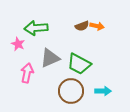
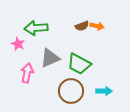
cyan arrow: moved 1 px right
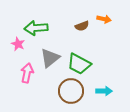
orange arrow: moved 7 px right, 7 px up
gray triangle: rotated 15 degrees counterclockwise
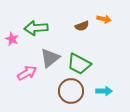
pink star: moved 6 px left, 5 px up
pink arrow: rotated 48 degrees clockwise
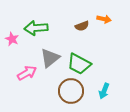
cyan arrow: rotated 112 degrees clockwise
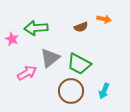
brown semicircle: moved 1 px left, 1 px down
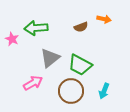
green trapezoid: moved 1 px right, 1 px down
pink arrow: moved 6 px right, 10 px down
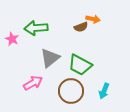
orange arrow: moved 11 px left
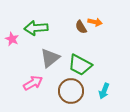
orange arrow: moved 2 px right, 3 px down
brown semicircle: rotated 80 degrees clockwise
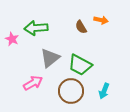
orange arrow: moved 6 px right, 2 px up
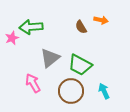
green arrow: moved 5 px left, 1 px up
pink star: moved 1 px up; rotated 24 degrees clockwise
pink arrow: rotated 90 degrees counterclockwise
cyan arrow: rotated 133 degrees clockwise
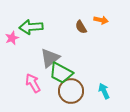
green trapezoid: moved 19 px left, 8 px down
